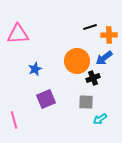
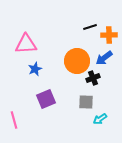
pink triangle: moved 8 px right, 10 px down
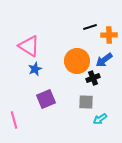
pink triangle: moved 3 px right, 2 px down; rotated 35 degrees clockwise
blue arrow: moved 2 px down
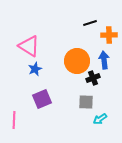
black line: moved 4 px up
blue arrow: rotated 120 degrees clockwise
purple square: moved 4 px left
pink line: rotated 18 degrees clockwise
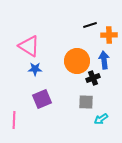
black line: moved 2 px down
blue star: rotated 24 degrees clockwise
cyan arrow: moved 1 px right
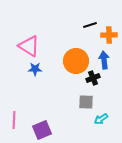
orange circle: moved 1 px left
purple square: moved 31 px down
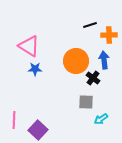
black cross: rotated 32 degrees counterclockwise
purple square: moved 4 px left; rotated 24 degrees counterclockwise
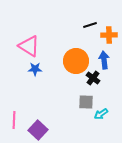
cyan arrow: moved 5 px up
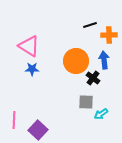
blue star: moved 3 px left
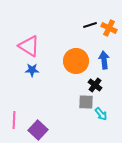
orange cross: moved 7 px up; rotated 28 degrees clockwise
blue star: moved 1 px down
black cross: moved 2 px right, 7 px down
cyan arrow: rotated 96 degrees counterclockwise
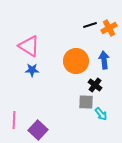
orange cross: rotated 35 degrees clockwise
